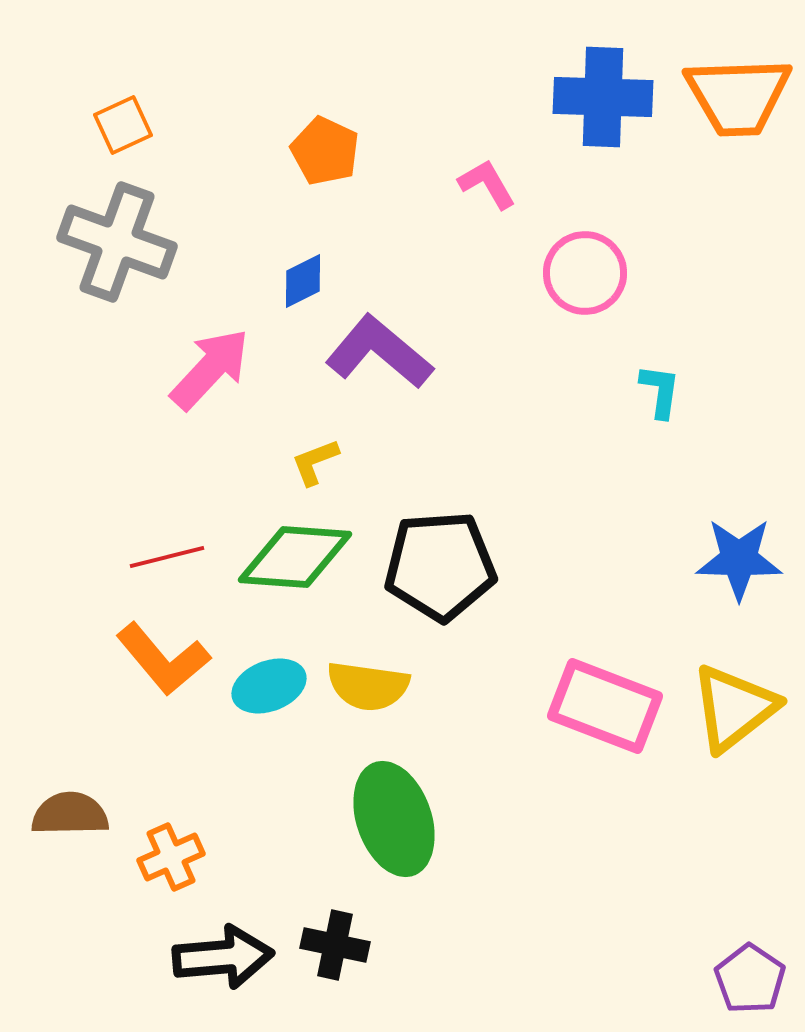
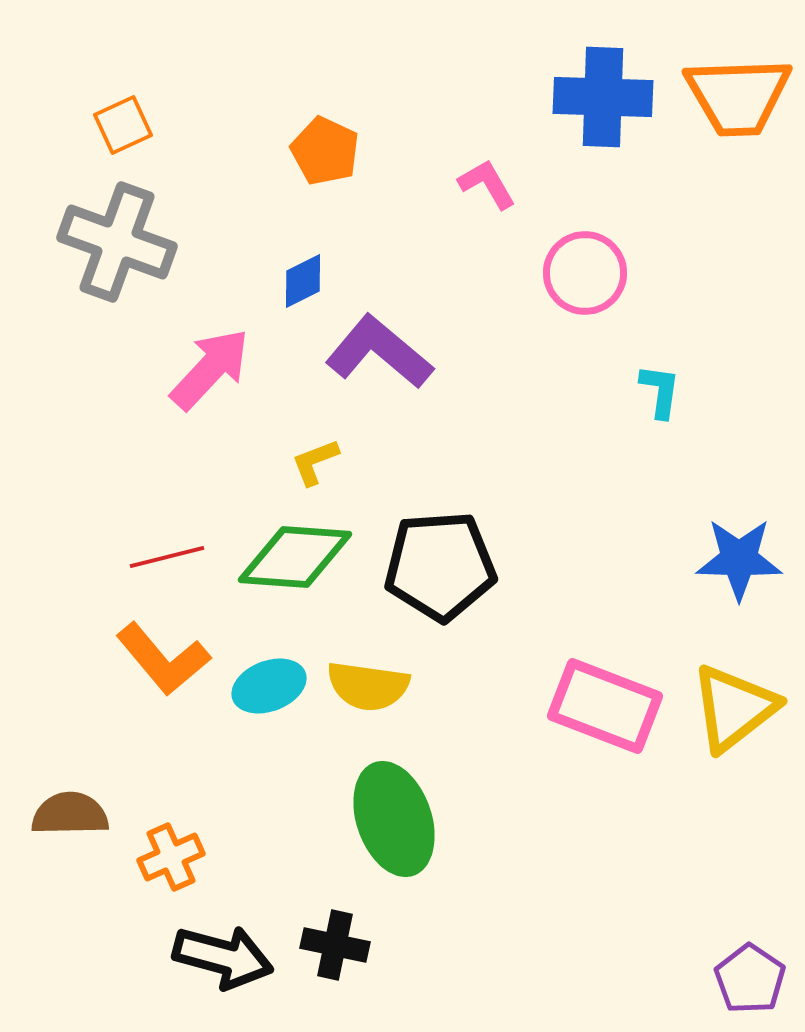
black arrow: rotated 20 degrees clockwise
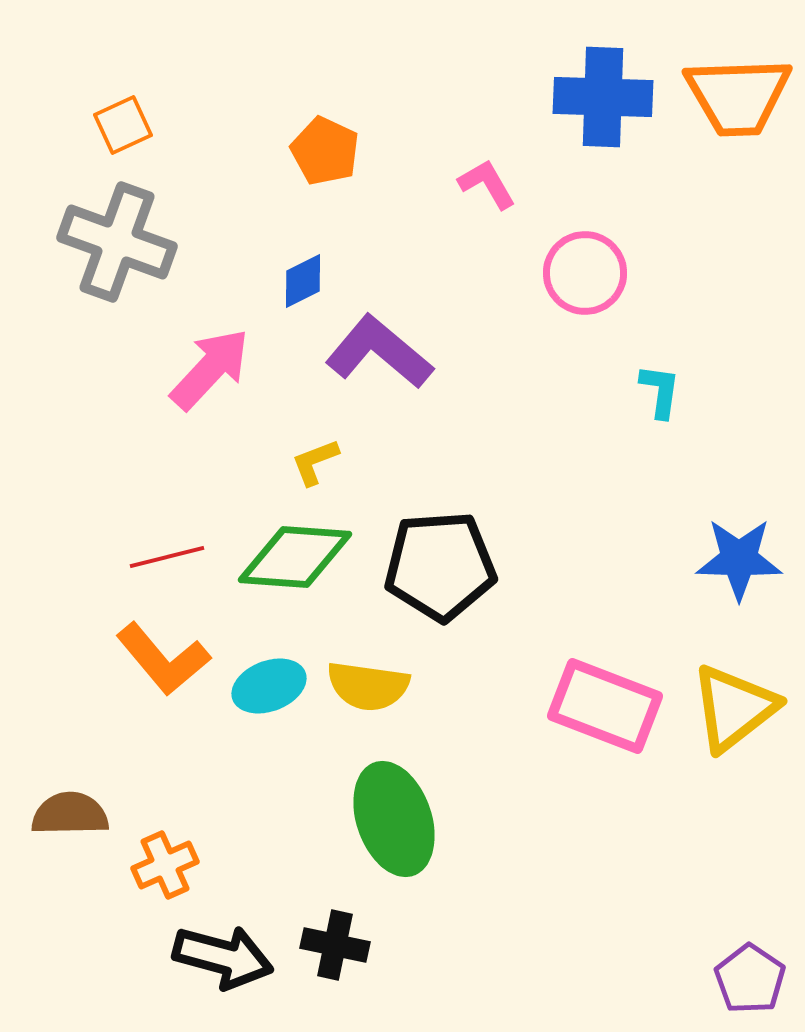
orange cross: moved 6 px left, 8 px down
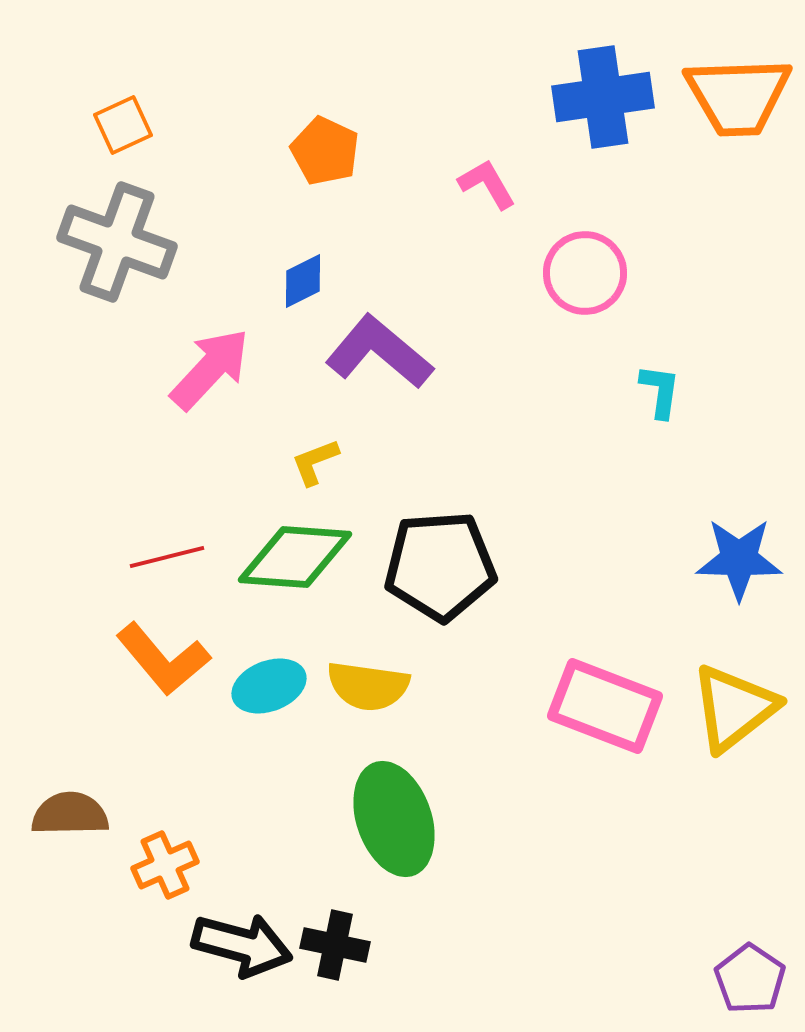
blue cross: rotated 10 degrees counterclockwise
black arrow: moved 19 px right, 12 px up
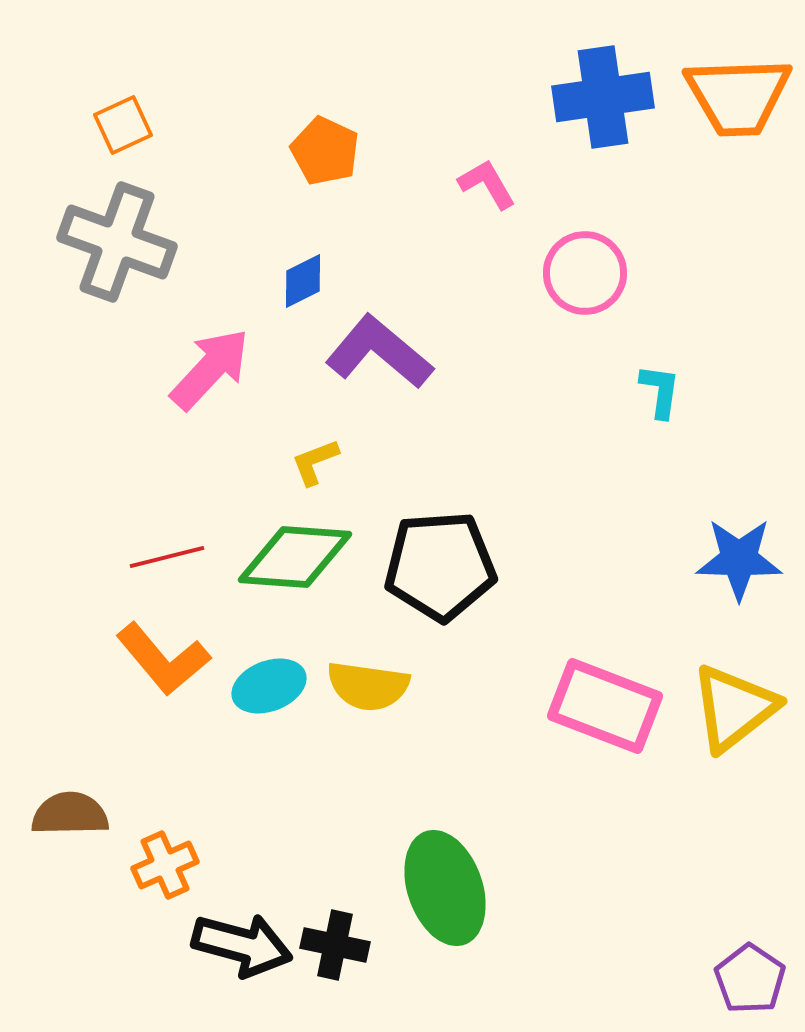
green ellipse: moved 51 px right, 69 px down
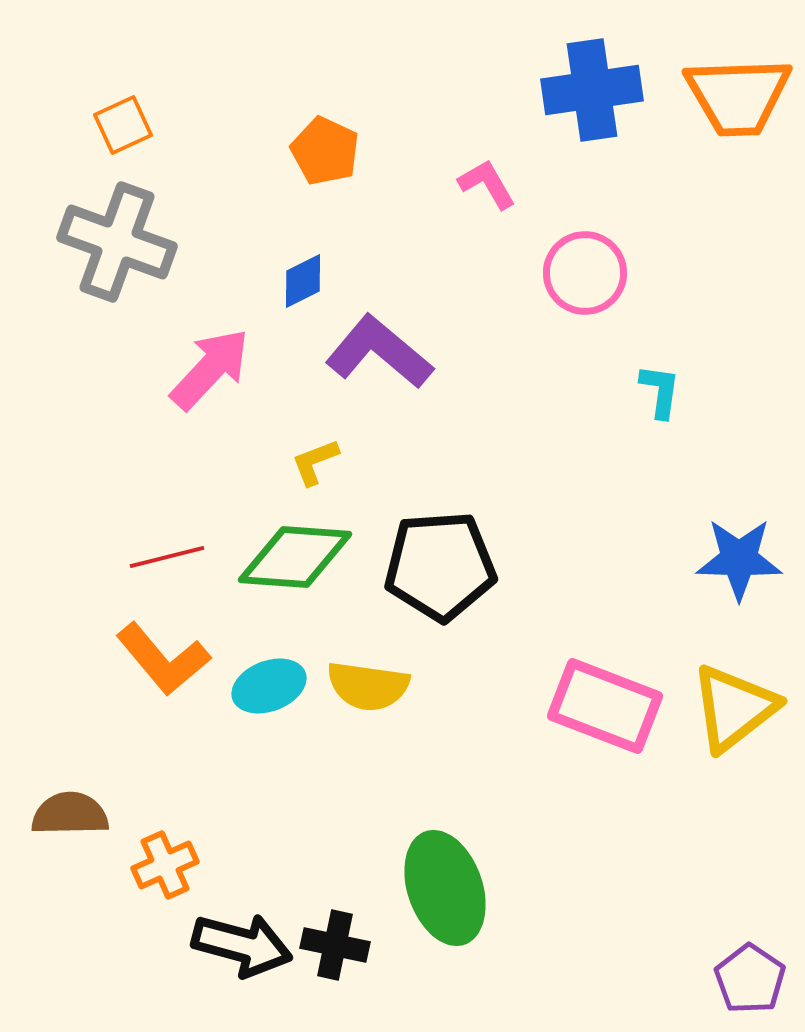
blue cross: moved 11 px left, 7 px up
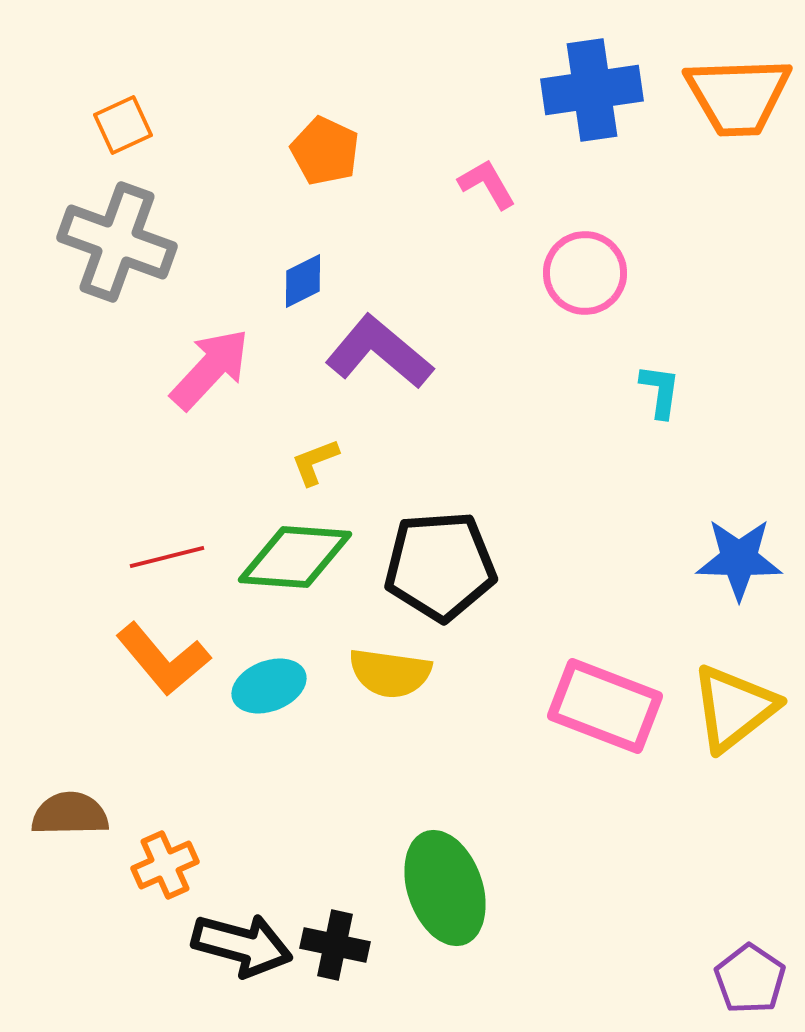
yellow semicircle: moved 22 px right, 13 px up
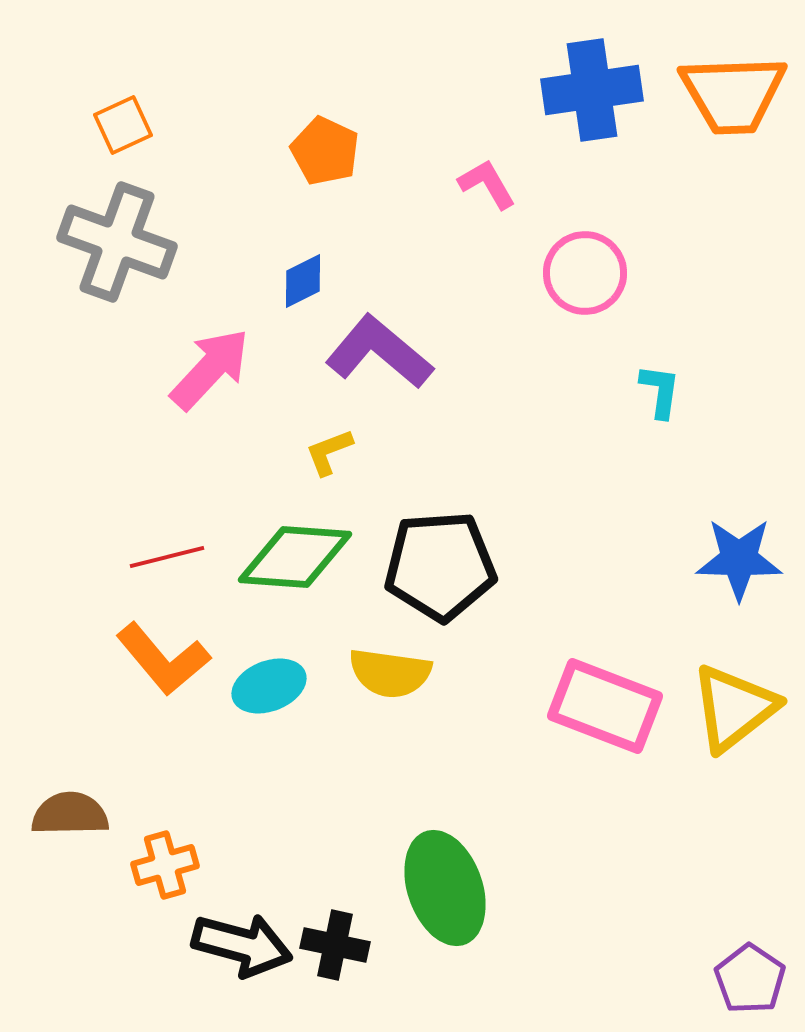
orange trapezoid: moved 5 px left, 2 px up
yellow L-shape: moved 14 px right, 10 px up
orange cross: rotated 8 degrees clockwise
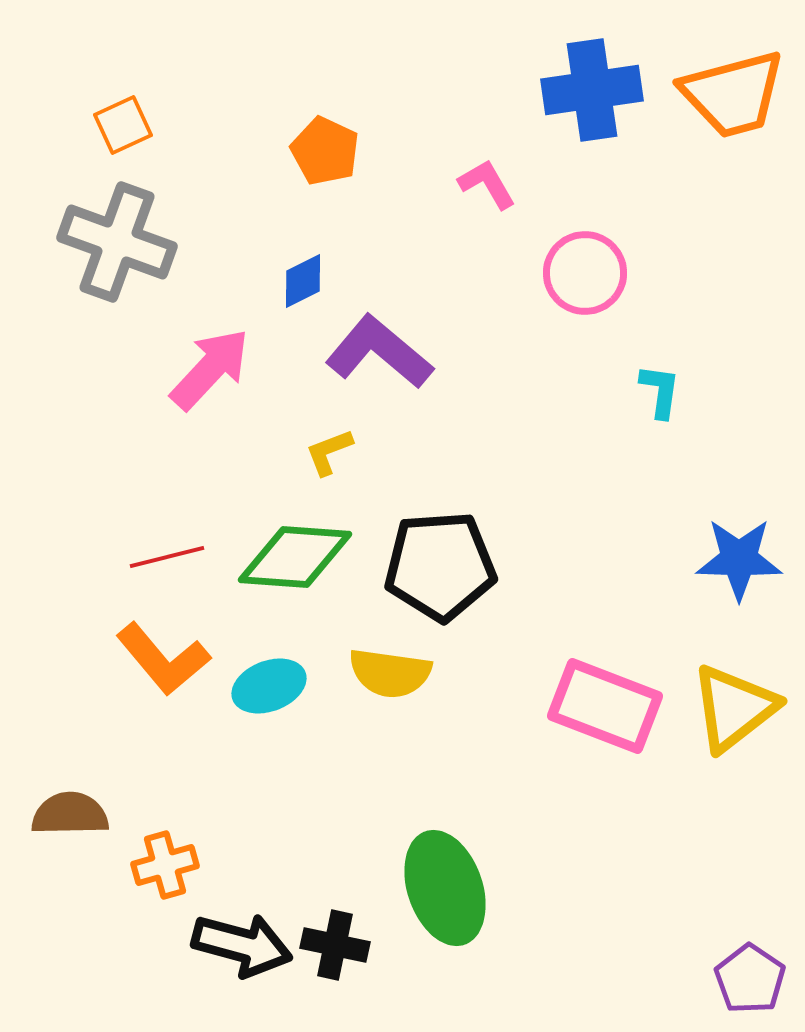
orange trapezoid: rotated 13 degrees counterclockwise
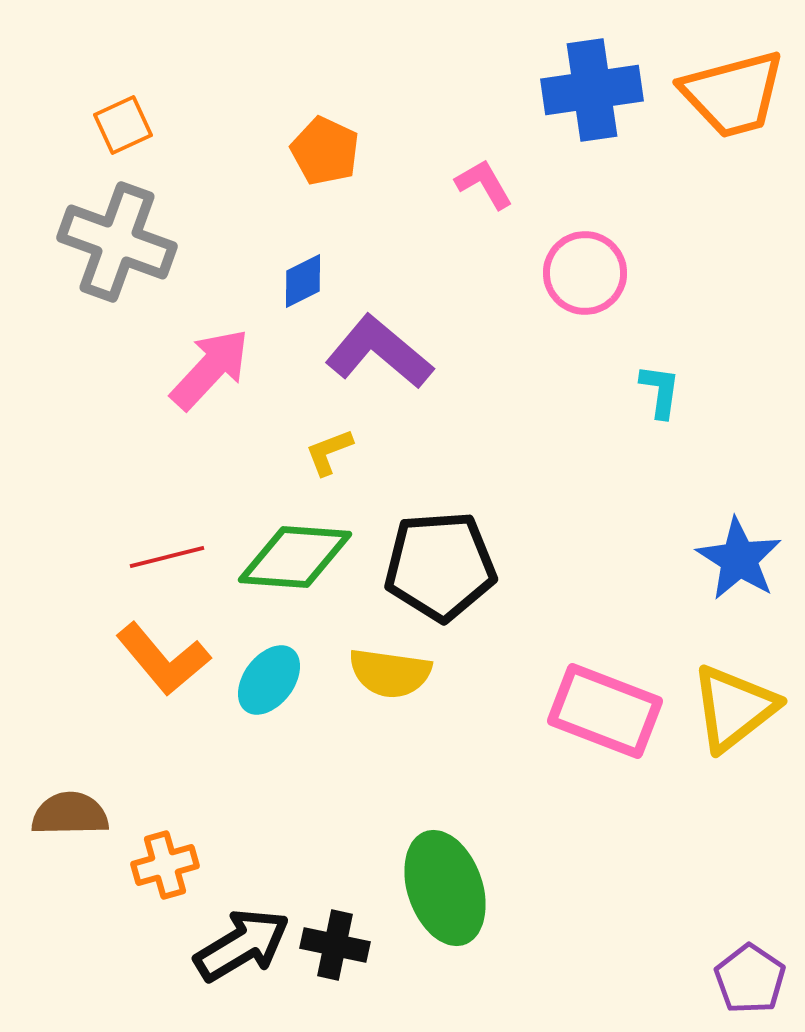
pink L-shape: moved 3 px left
blue star: rotated 30 degrees clockwise
cyan ellipse: moved 6 px up; rotated 32 degrees counterclockwise
pink rectangle: moved 5 px down
black arrow: rotated 46 degrees counterclockwise
